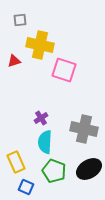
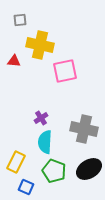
red triangle: rotated 24 degrees clockwise
pink square: moved 1 px right, 1 px down; rotated 30 degrees counterclockwise
yellow rectangle: rotated 50 degrees clockwise
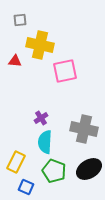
red triangle: moved 1 px right
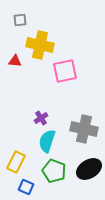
cyan semicircle: moved 2 px right, 1 px up; rotated 15 degrees clockwise
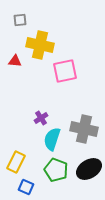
cyan semicircle: moved 5 px right, 2 px up
green pentagon: moved 2 px right, 1 px up
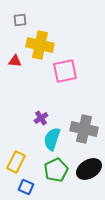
green pentagon: rotated 25 degrees clockwise
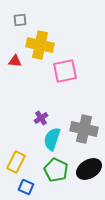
green pentagon: rotated 20 degrees counterclockwise
